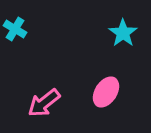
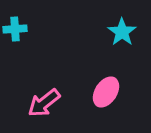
cyan cross: rotated 35 degrees counterclockwise
cyan star: moved 1 px left, 1 px up
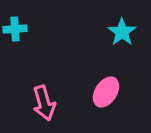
pink arrow: rotated 68 degrees counterclockwise
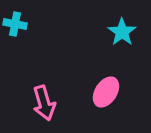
cyan cross: moved 5 px up; rotated 15 degrees clockwise
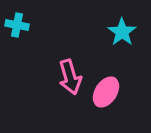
cyan cross: moved 2 px right, 1 px down
pink arrow: moved 26 px right, 26 px up
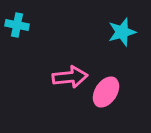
cyan star: rotated 20 degrees clockwise
pink arrow: rotated 80 degrees counterclockwise
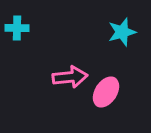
cyan cross: moved 3 px down; rotated 10 degrees counterclockwise
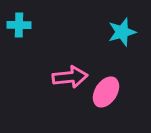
cyan cross: moved 2 px right, 3 px up
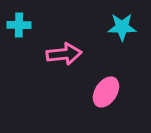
cyan star: moved 5 px up; rotated 16 degrees clockwise
pink arrow: moved 6 px left, 23 px up
